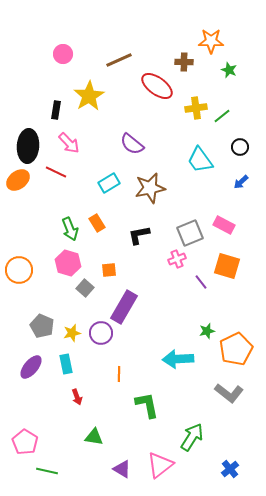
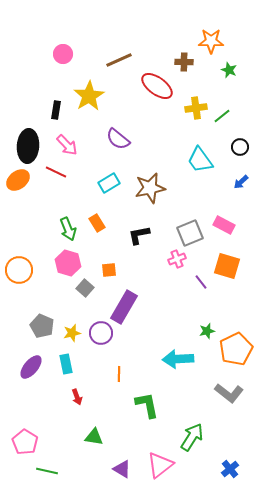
pink arrow at (69, 143): moved 2 px left, 2 px down
purple semicircle at (132, 144): moved 14 px left, 5 px up
green arrow at (70, 229): moved 2 px left
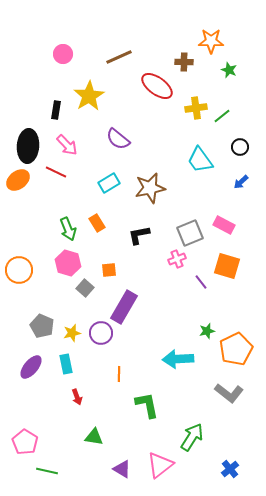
brown line at (119, 60): moved 3 px up
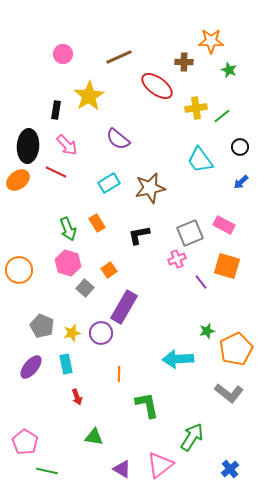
orange square at (109, 270): rotated 28 degrees counterclockwise
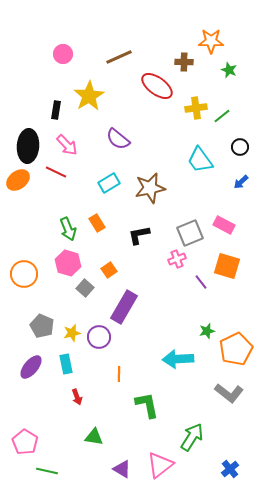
orange circle at (19, 270): moved 5 px right, 4 px down
purple circle at (101, 333): moved 2 px left, 4 px down
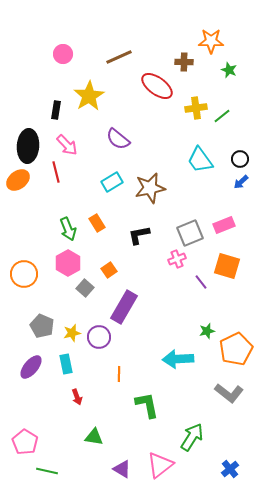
black circle at (240, 147): moved 12 px down
red line at (56, 172): rotated 50 degrees clockwise
cyan rectangle at (109, 183): moved 3 px right, 1 px up
pink rectangle at (224, 225): rotated 50 degrees counterclockwise
pink hexagon at (68, 263): rotated 15 degrees clockwise
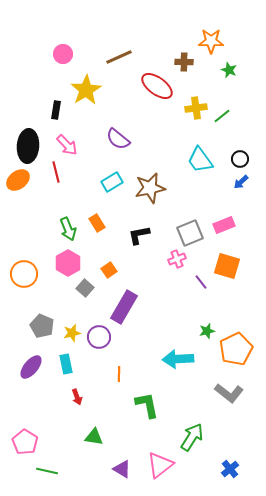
yellow star at (89, 96): moved 3 px left, 6 px up
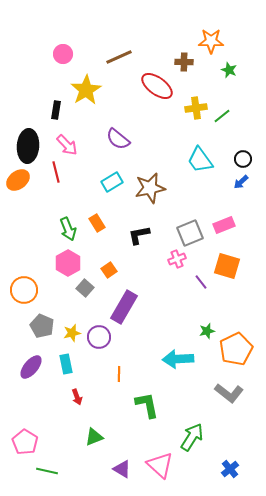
black circle at (240, 159): moved 3 px right
orange circle at (24, 274): moved 16 px down
green triangle at (94, 437): rotated 30 degrees counterclockwise
pink triangle at (160, 465): rotated 40 degrees counterclockwise
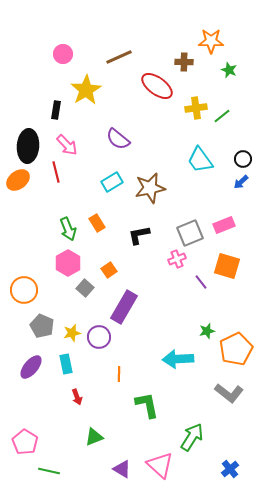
green line at (47, 471): moved 2 px right
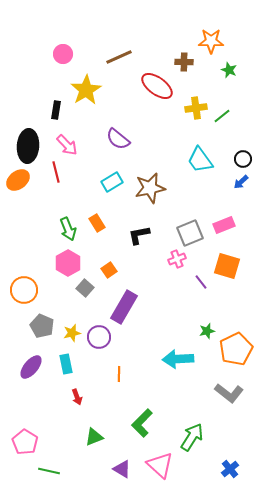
green L-shape at (147, 405): moved 5 px left, 18 px down; rotated 124 degrees counterclockwise
